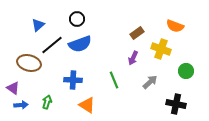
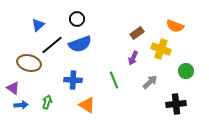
black cross: rotated 18 degrees counterclockwise
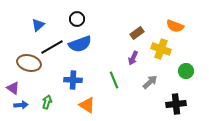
black line: moved 2 px down; rotated 10 degrees clockwise
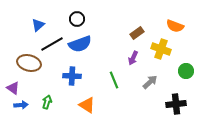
black line: moved 3 px up
blue cross: moved 1 px left, 4 px up
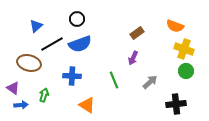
blue triangle: moved 2 px left, 1 px down
yellow cross: moved 23 px right
green arrow: moved 3 px left, 7 px up
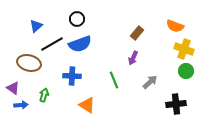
brown rectangle: rotated 16 degrees counterclockwise
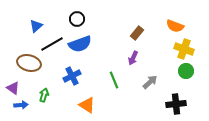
blue cross: rotated 30 degrees counterclockwise
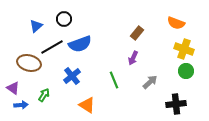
black circle: moved 13 px left
orange semicircle: moved 1 px right, 3 px up
black line: moved 3 px down
blue cross: rotated 12 degrees counterclockwise
green arrow: rotated 16 degrees clockwise
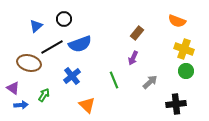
orange semicircle: moved 1 px right, 2 px up
orange triangle: rotated 12 degrees clockwise
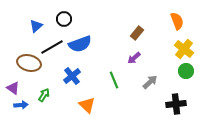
orange semicircle: rotated 132 degrees counterclockwise
yellow cross: rotated 18 degrees clockwise
purple arrow: moved 1 px right; rotated 24 degrees clockwise
